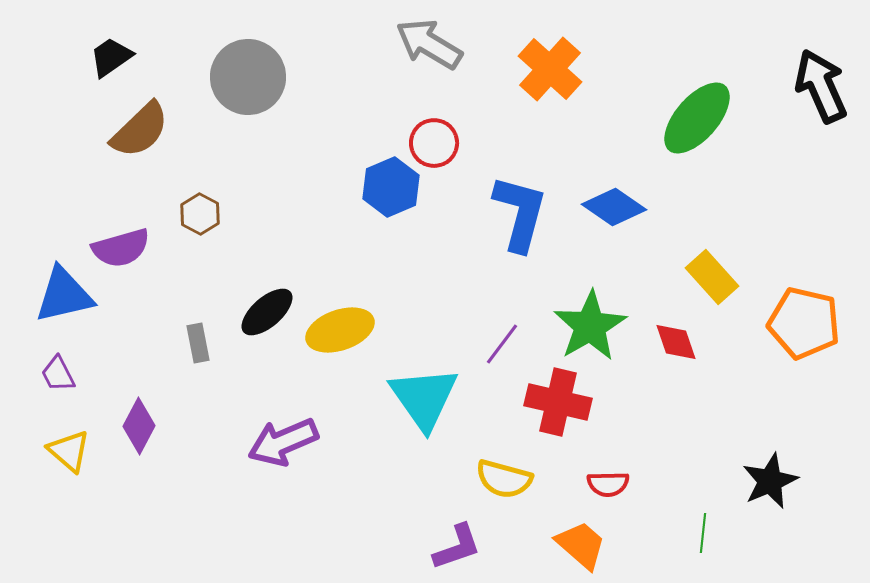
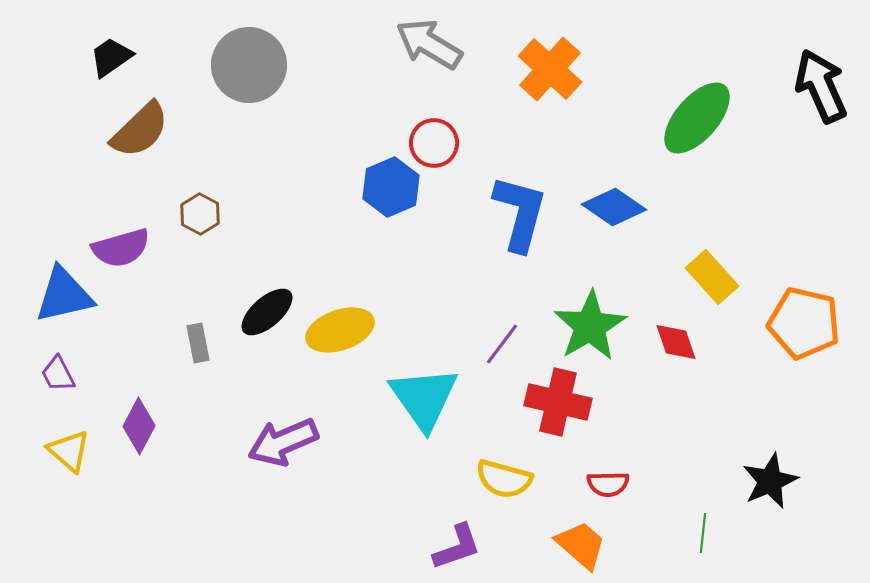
gray circle: moved 1 px right, 12 px up
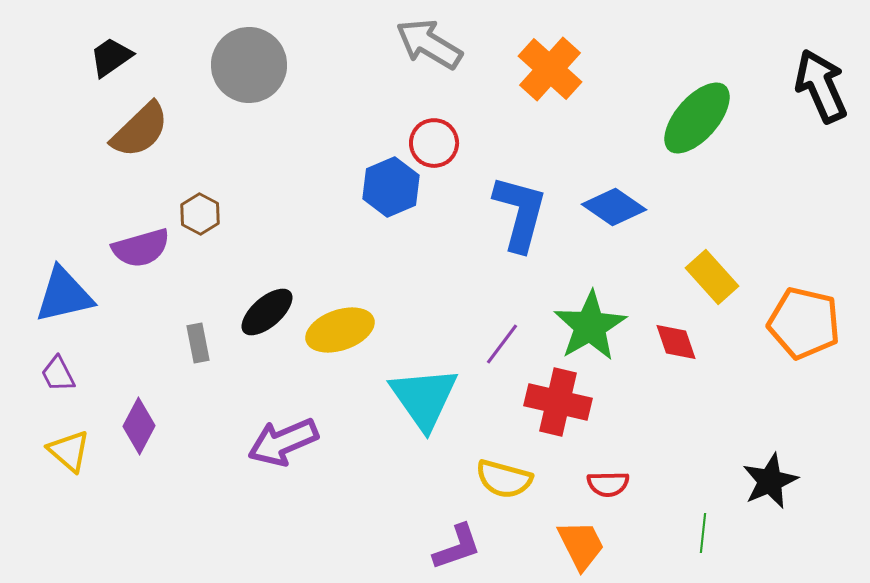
purple semicircle: moved 20 px right
orange trapezoid: rotated 22 degrees clockwise
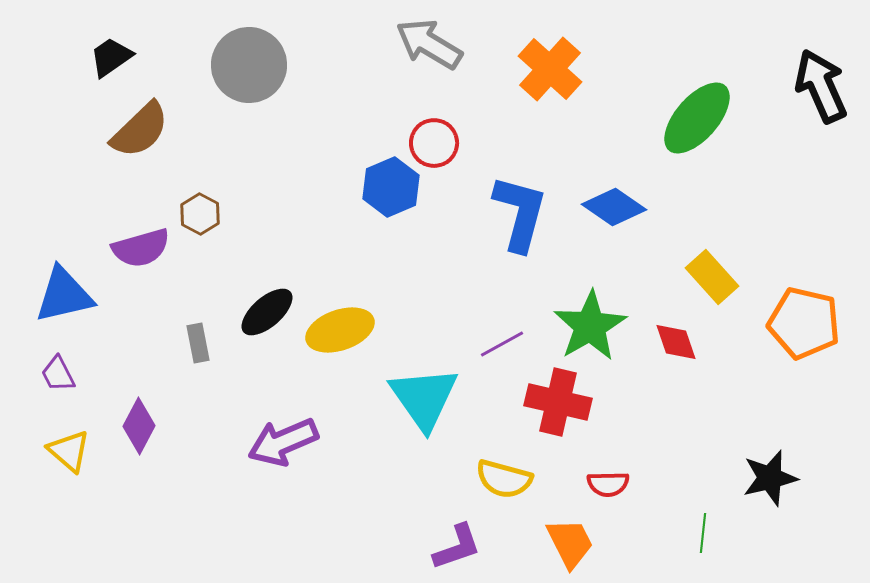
purple line: rotated 24 degrees clockwise
black star: moved 3 px up; rotated 10 degrees clockwise
orange trapezoid: moved 11 px left, 2 px up
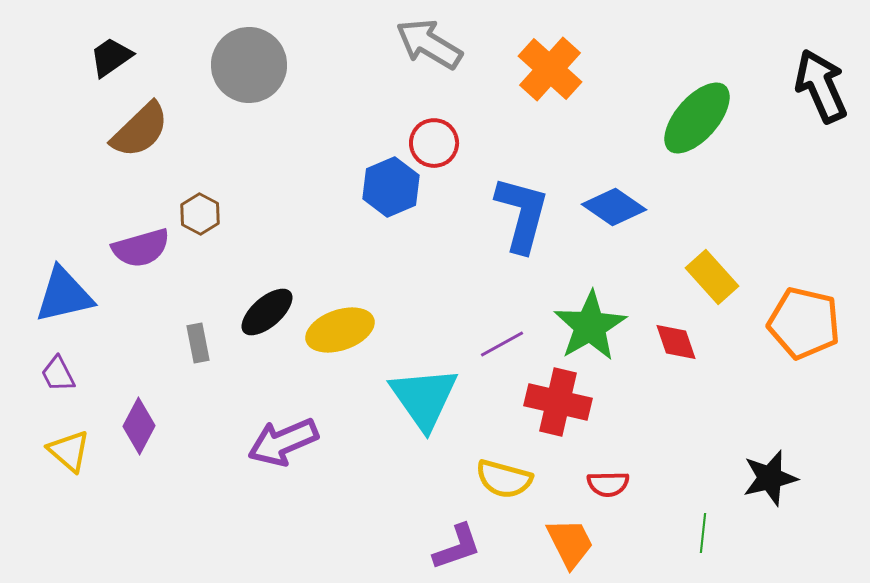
blue L-shape: moved 2 px right, 1 px down
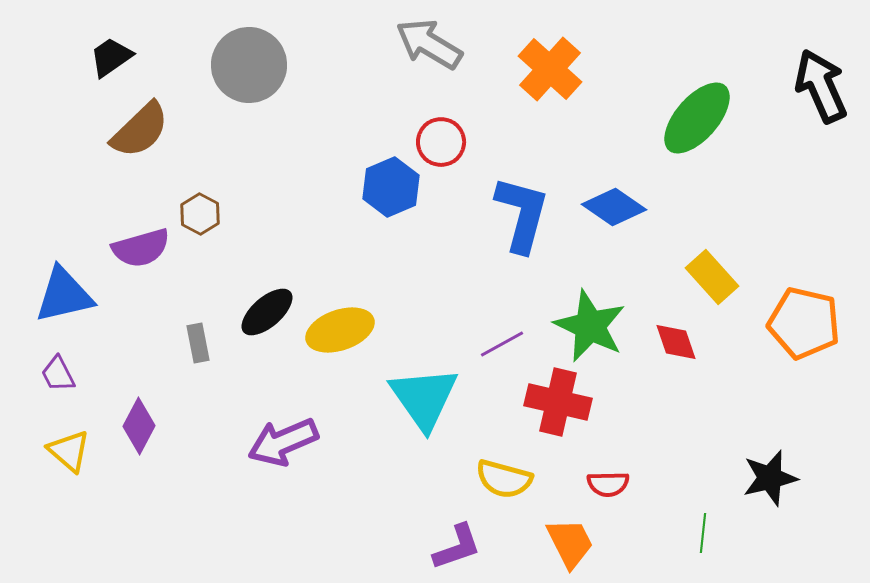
red circle: moved 7 px right, 1 px up
green star: rotated 16 degrees counterclockwise
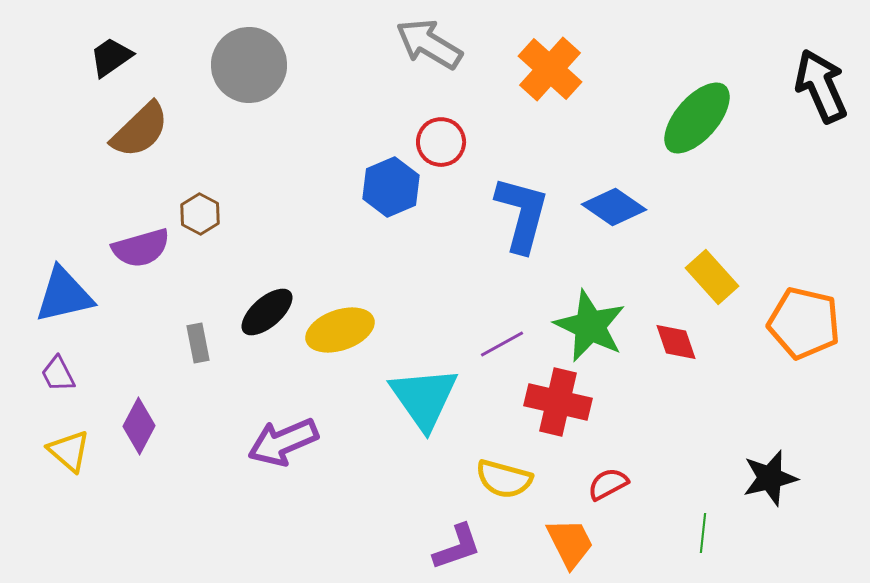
red semicircle: rotated 153 degrees clockwise
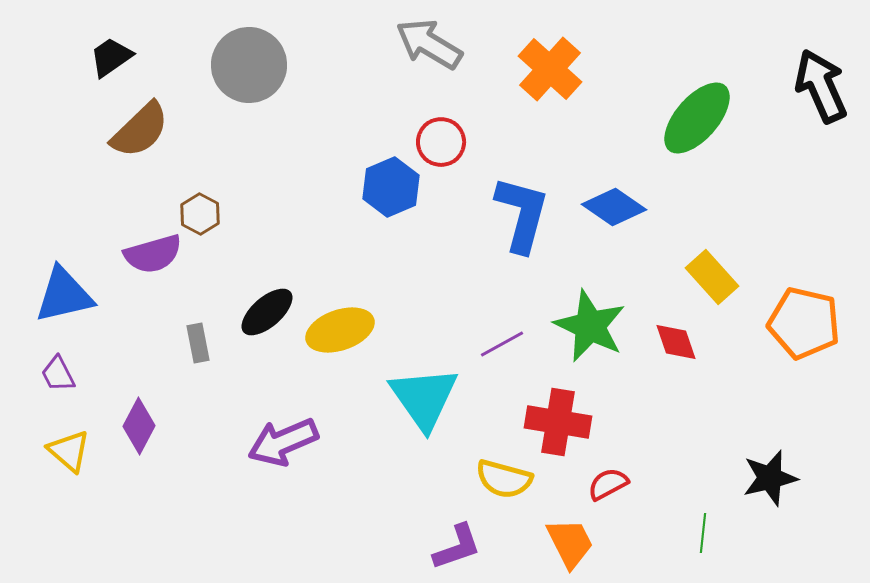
purple semicircle: moved 12 px right, 6 px down
red cross: moved 20 px down; rotated 4 degrees counterclockwise
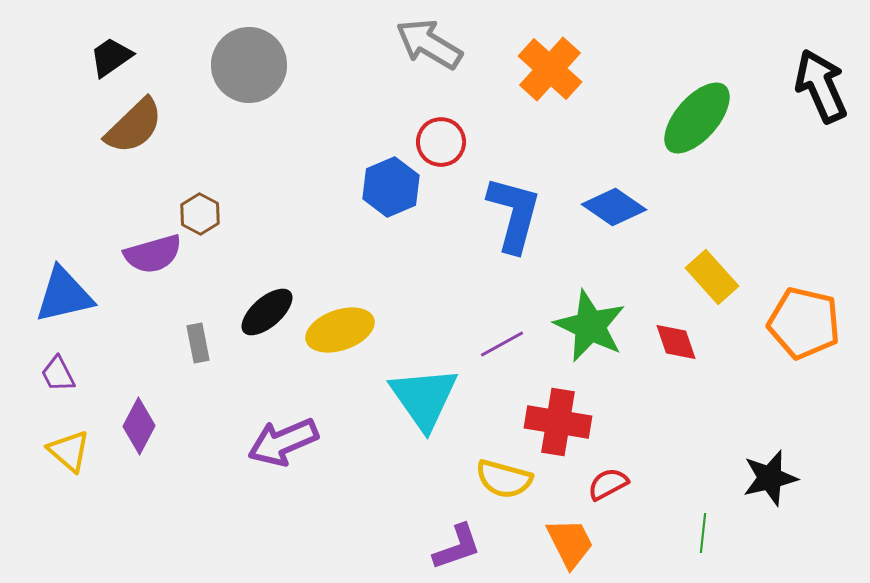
brown semicircle: moved 6 px left, 4 px up
blue L-shape: moved 8 px left
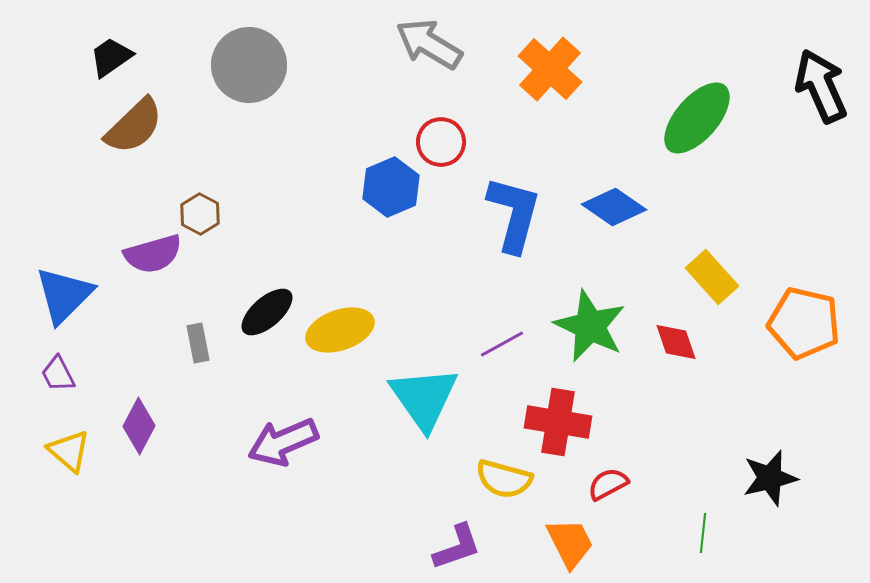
blue triangle: rotated 32 degrees counterclockwise
